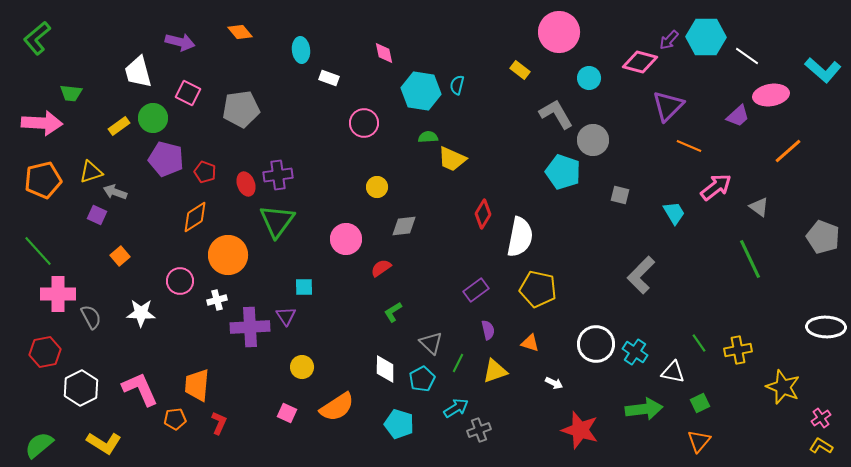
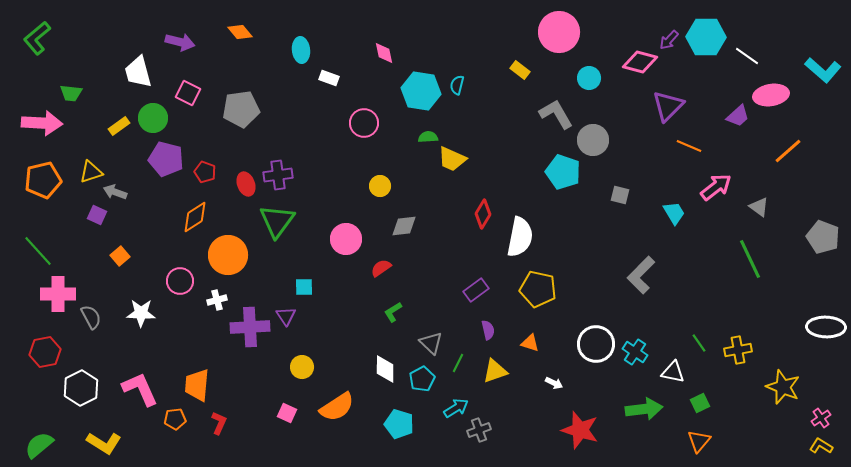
yellow circle at (377, 187): moved 3 px right, 1 px up
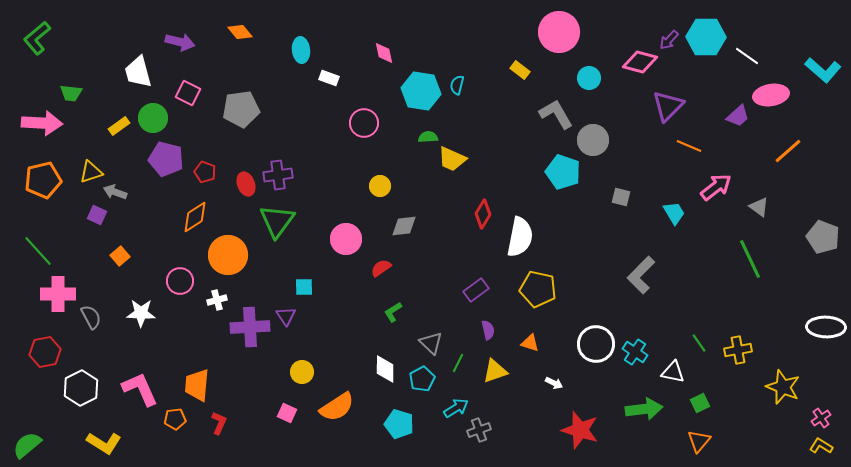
gray square at (620, 195): moved 1 px right, 2 px down
yellow circle at (302, 367): moved 5 px down
green semicircle at (39, 445): moved 12 px left
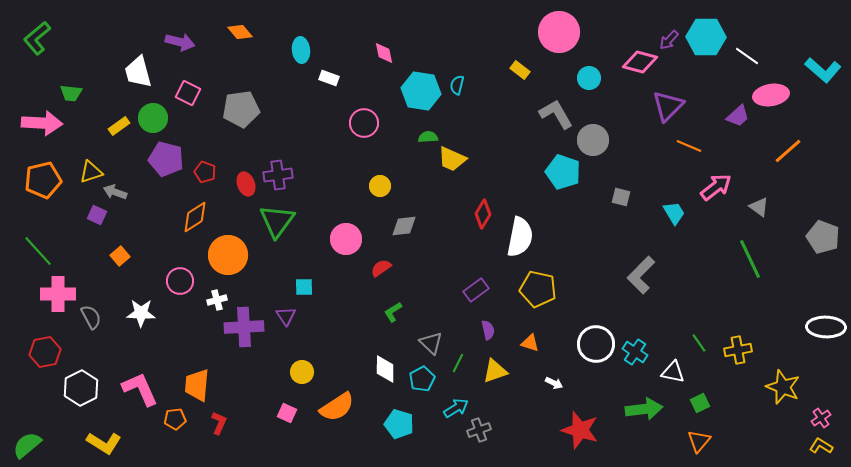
purple cross at (250, 327): moved 6 px left
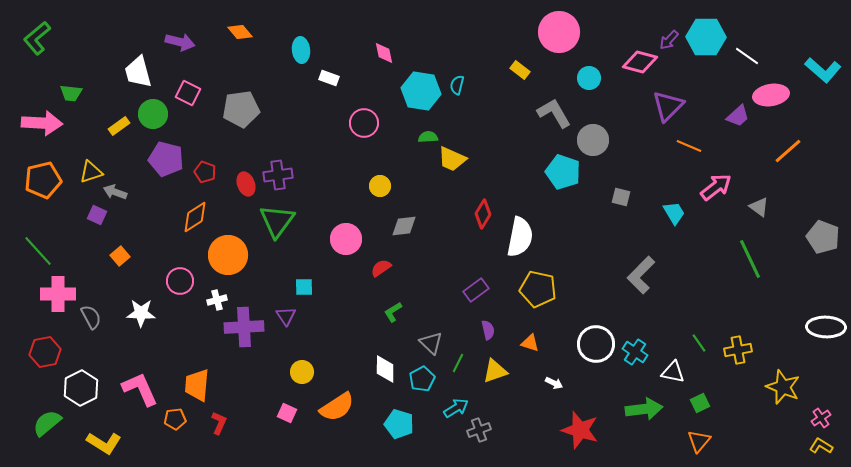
gray L-shape at (556, 114): moved 2 px left, 1 px up
green circle at (153, 118): moved 4 px up
green semicircle at (27, 445): moved 20 px right, 22 px up
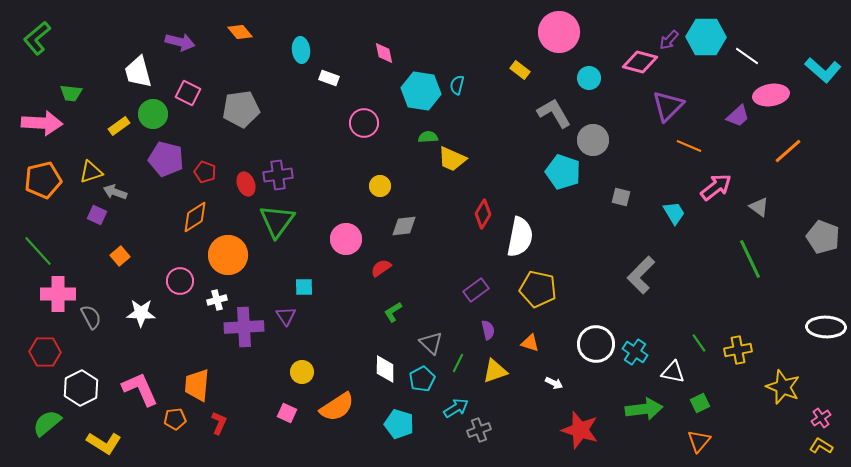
red hexagon at (45, 352): rotated 12 degrees clockwise
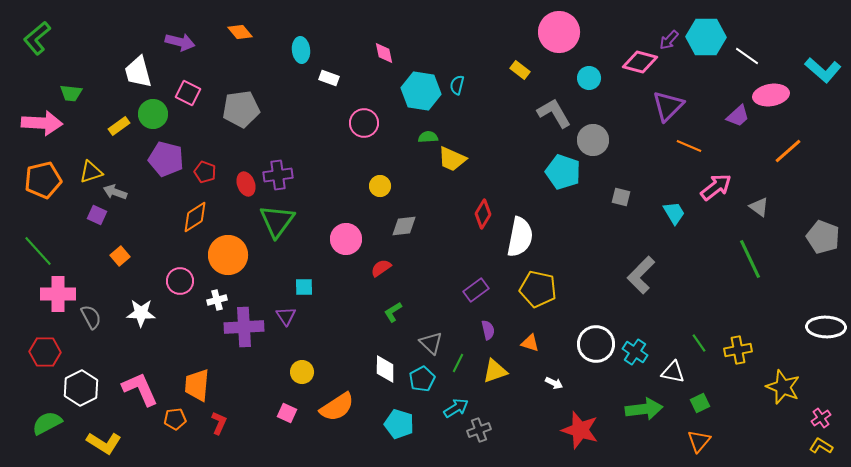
green semicircle at (47, 423): rotated 12 degrees clockwise
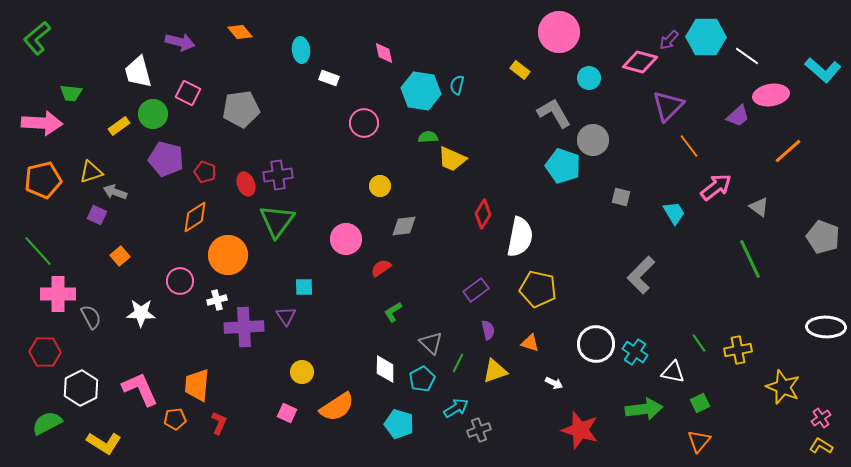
orange line at (689, 146): rotated 30 degrees clockwise
cyan pentagon at (563, 172): moved 6 px up
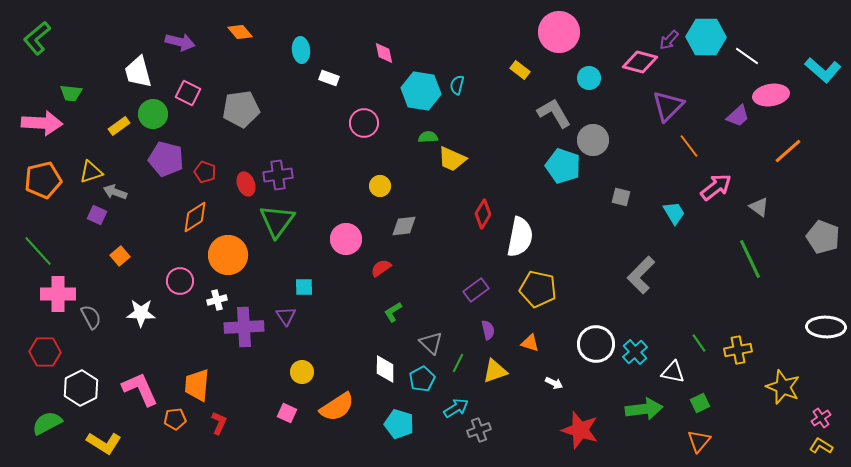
cyan cross at (635, 352): rotated 15 degrees clockwise
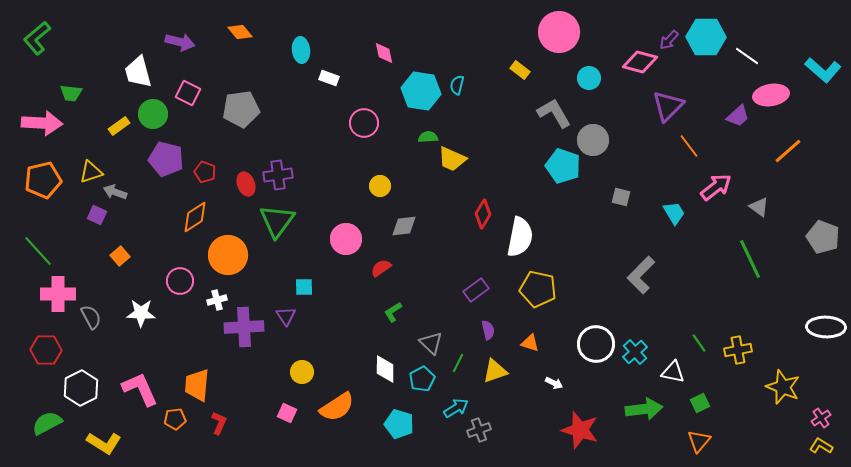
red hexagon at (45, 352): moved 1 px right, 2 px up
